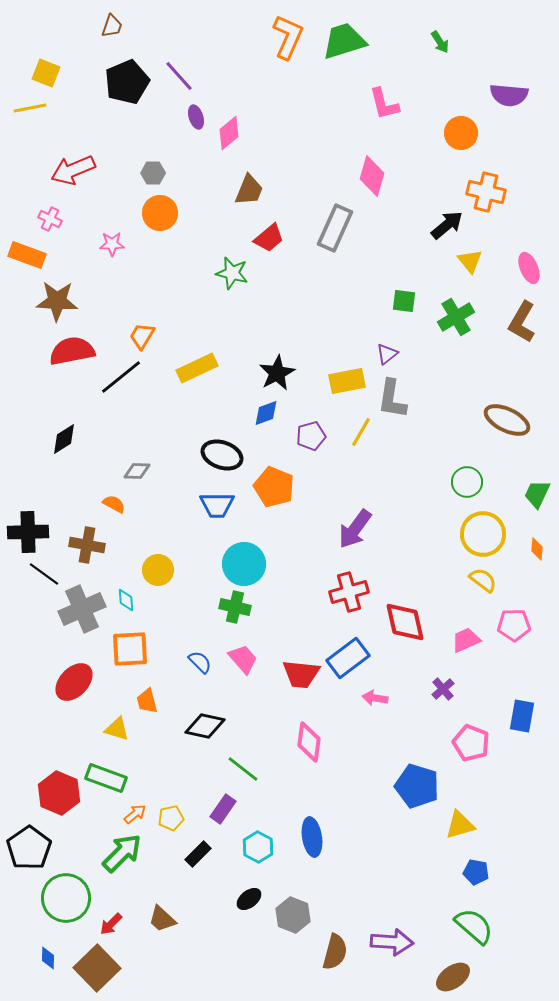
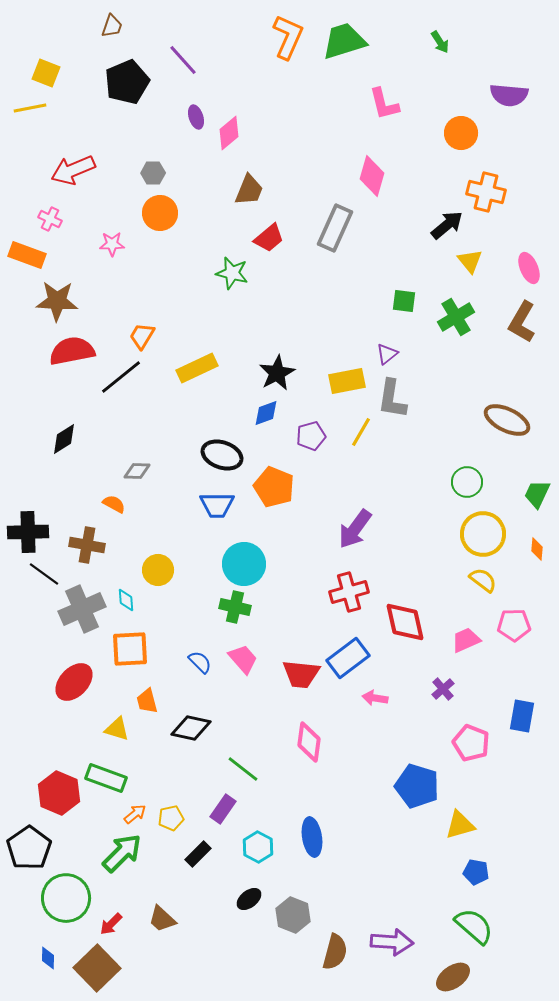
purple line at (179, 76): moved 4 px right, 16 px up
black diamond at (205, 726): moved 14 px left, 2 px down
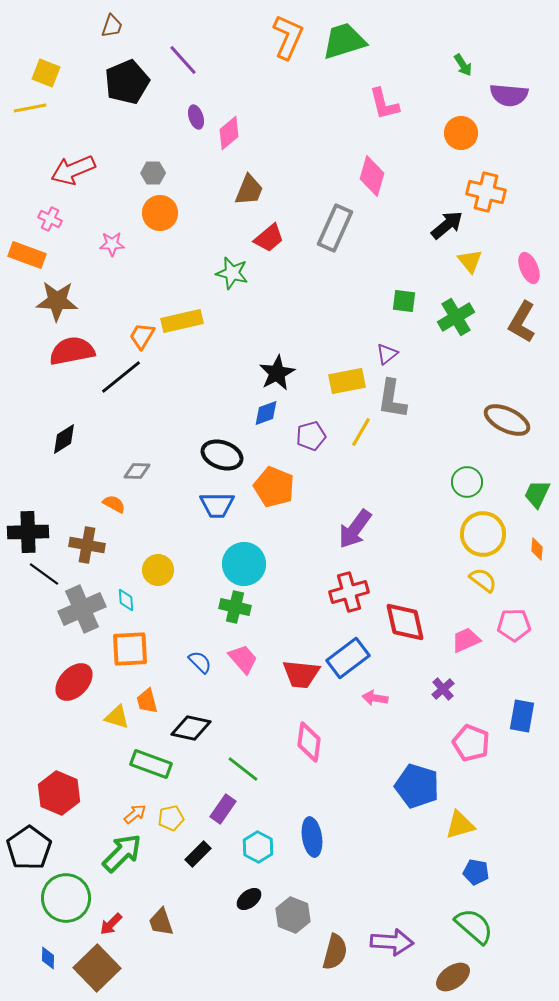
green arrow at (440, 42): moved 23 px right, 23 px down
yellow rectangle at (197, 368): moved 15 px left, 47 px up; rotated 12 degrees clockwise
yellow triangle at (117, 729): moved 12 px up
green rectangle at (106, 778): moved 45 px right, 14 px up
brown trapezoid at (162, 919): moved 1 px left, 3 px down; rotated 28 degrees clockwise
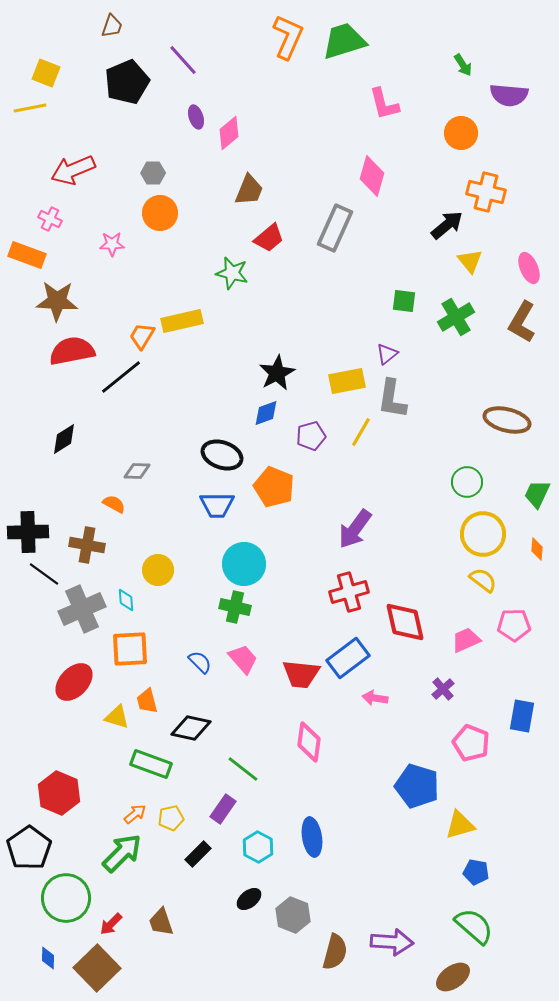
brown ellipse at (507, 420): rotated 12 degrees counterclockwise
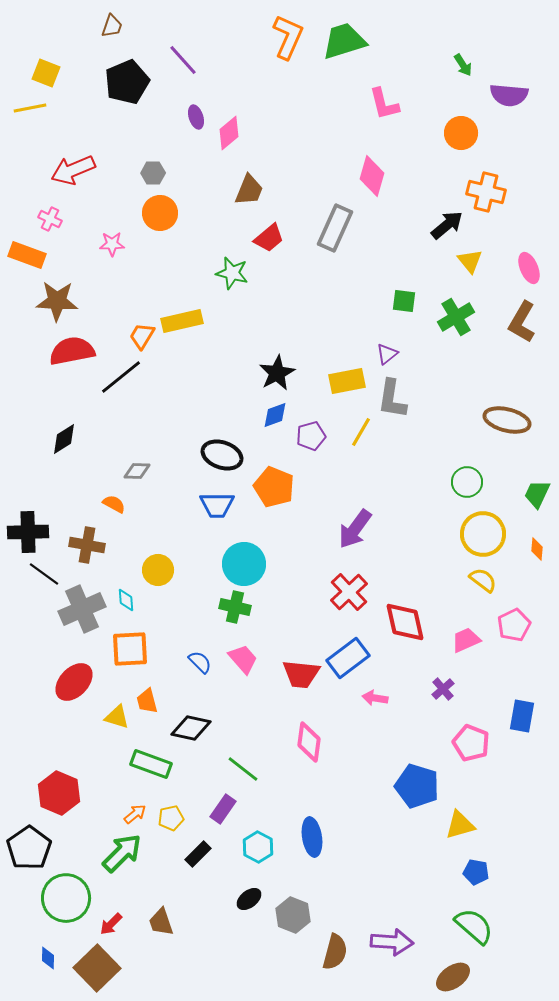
blue diamond at (266, 413): moved 9 px right, 2 px down
red cross at (349, 592): rotated 27 degrees counterclockwise
pink pentagon at (514, 625): rotated 24 degrees counterclockwise
